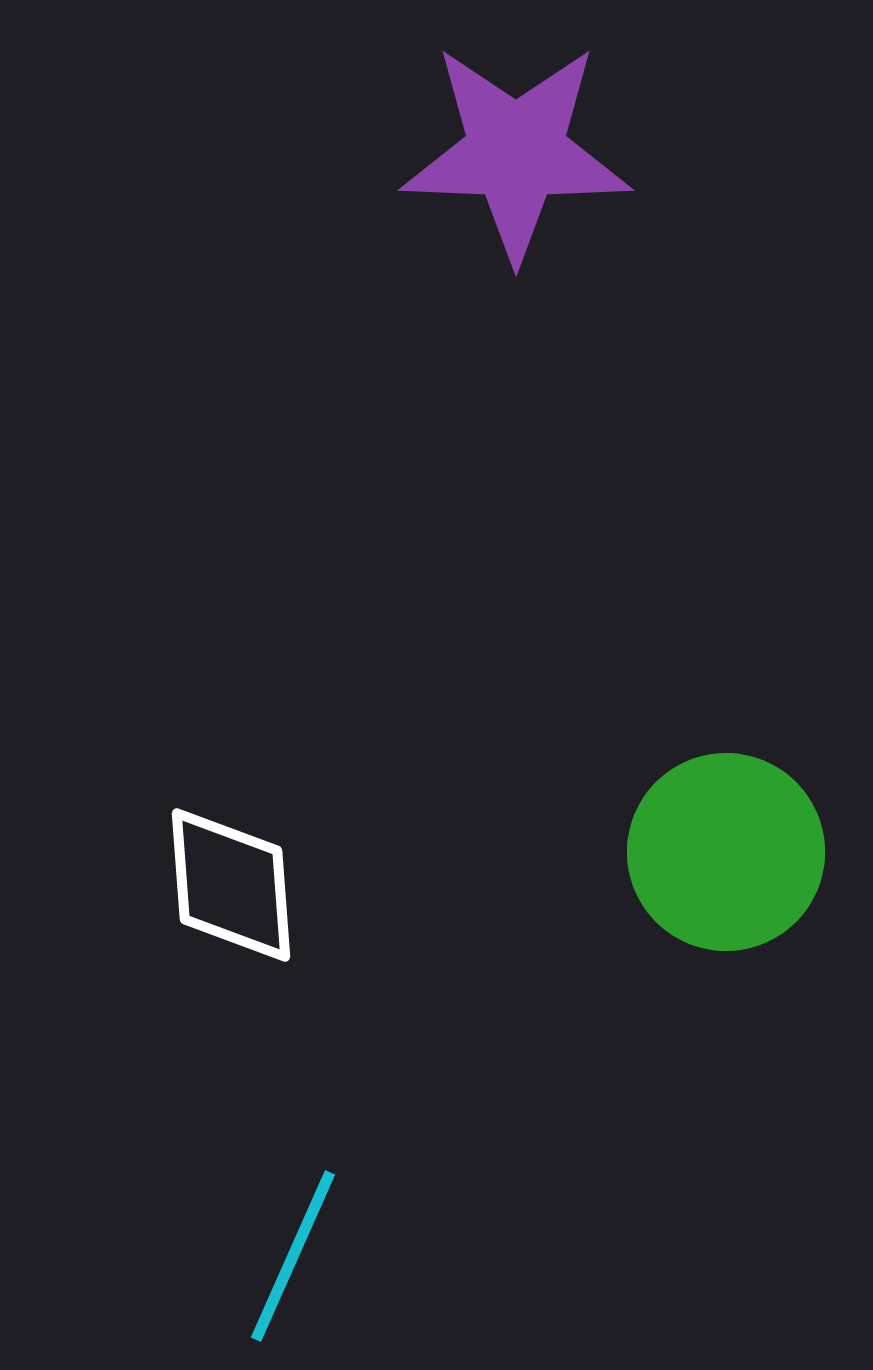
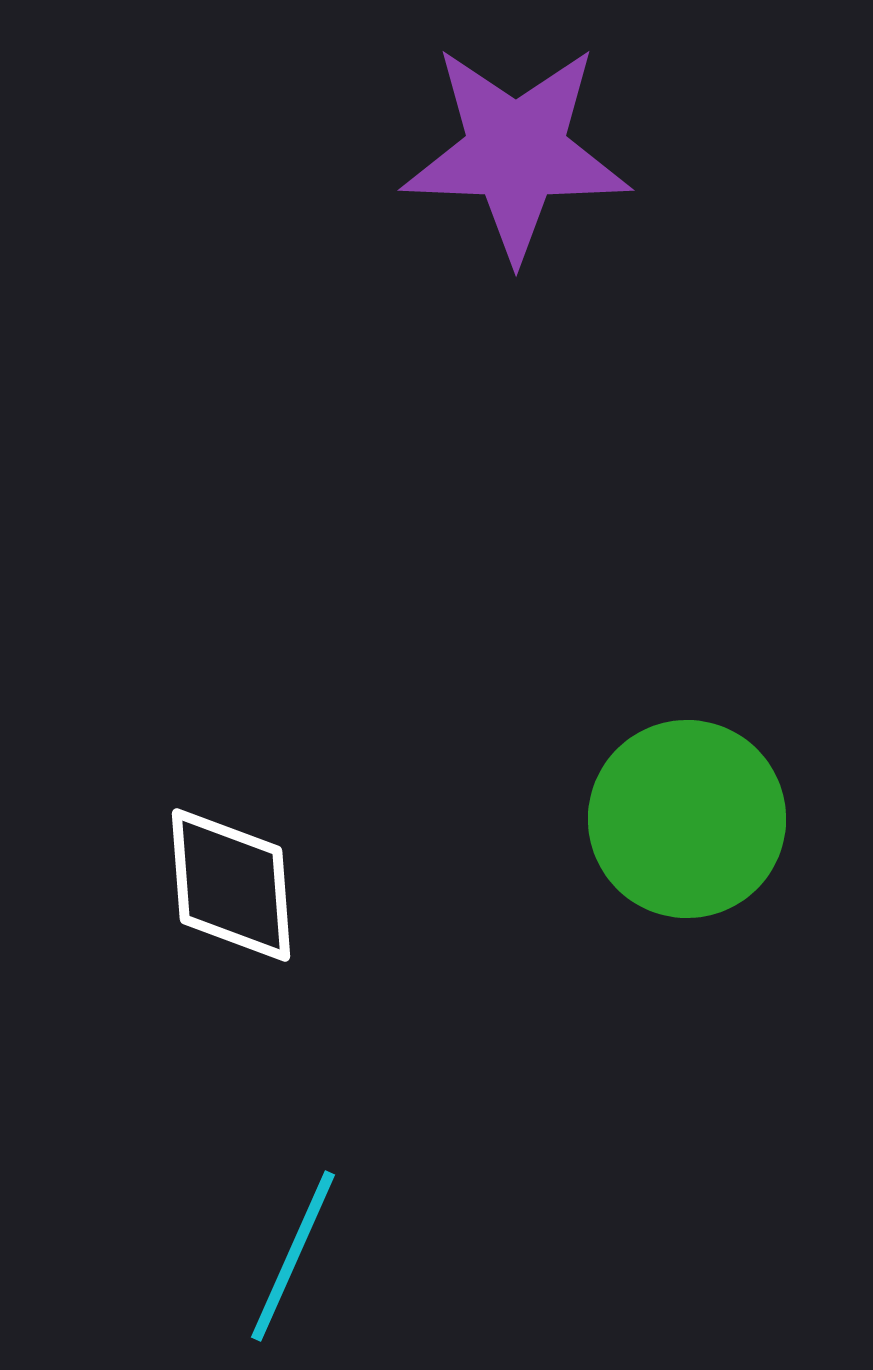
green circle: moved 39 px left, 33 px up
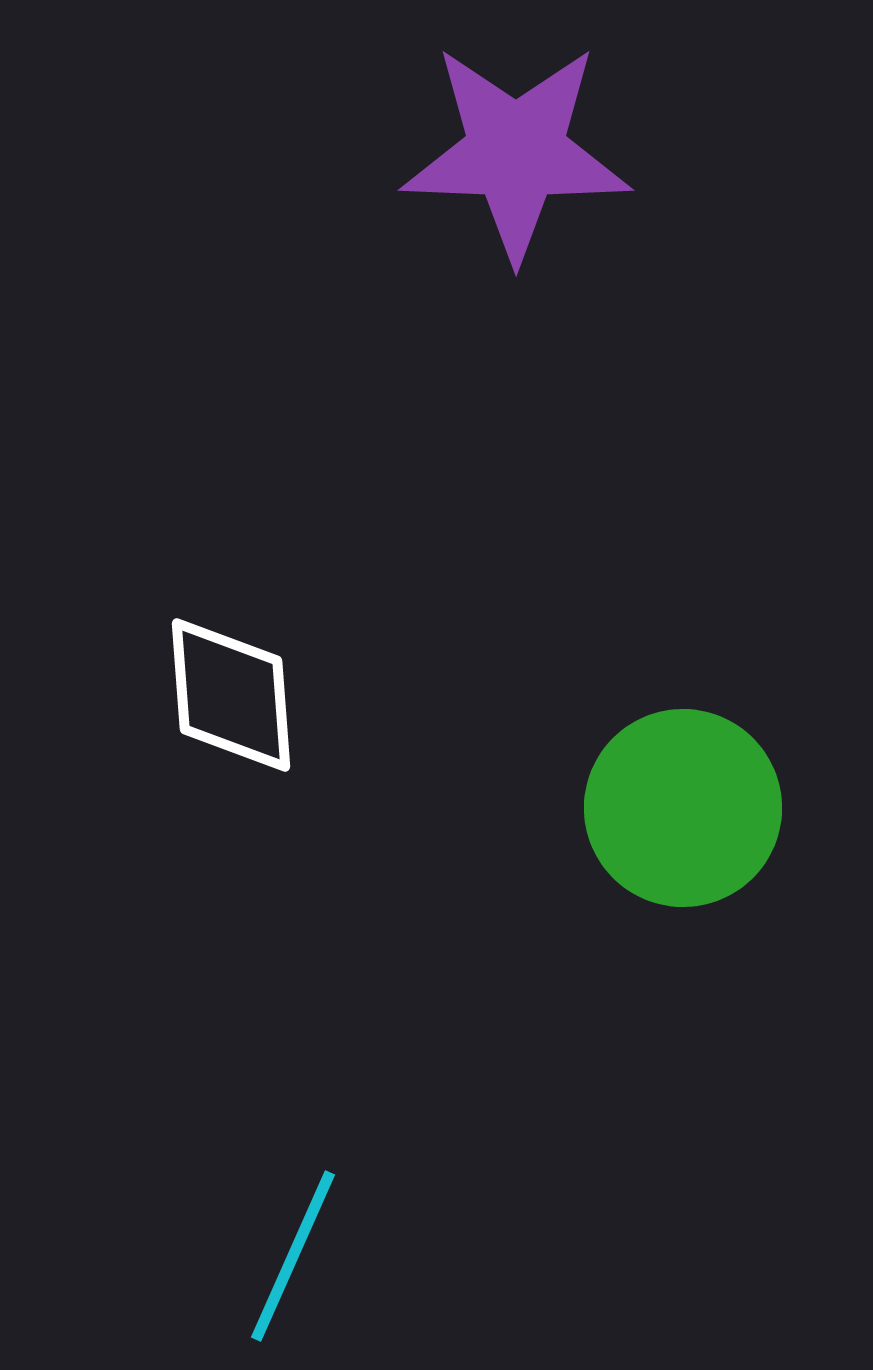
green circle: moved 4 px left, 11 px up
white diamond: moved 190 px up
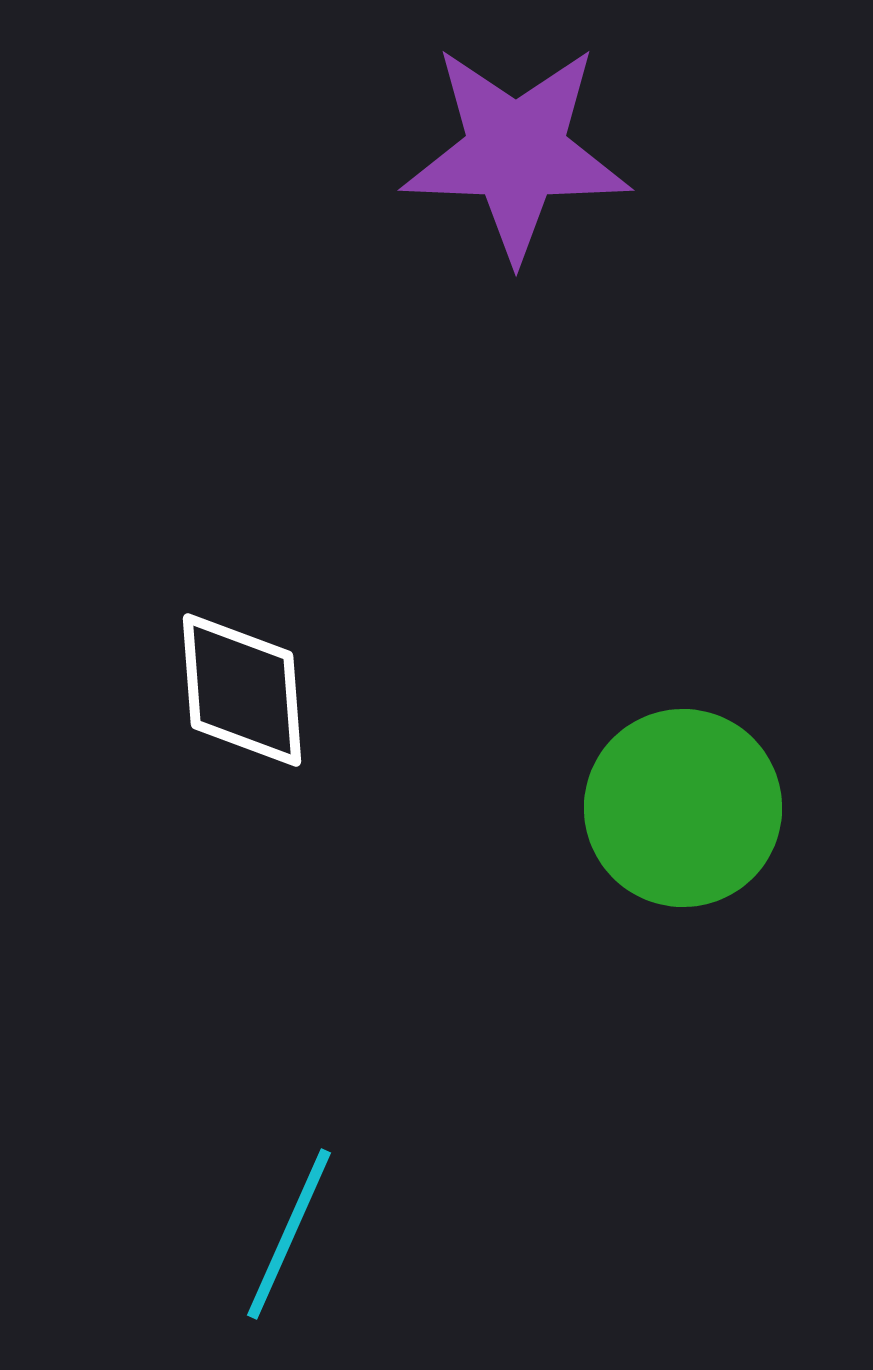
white diamond: moved 11 px right, 5 px up
cyan line: moved 4 px left, 22 px up
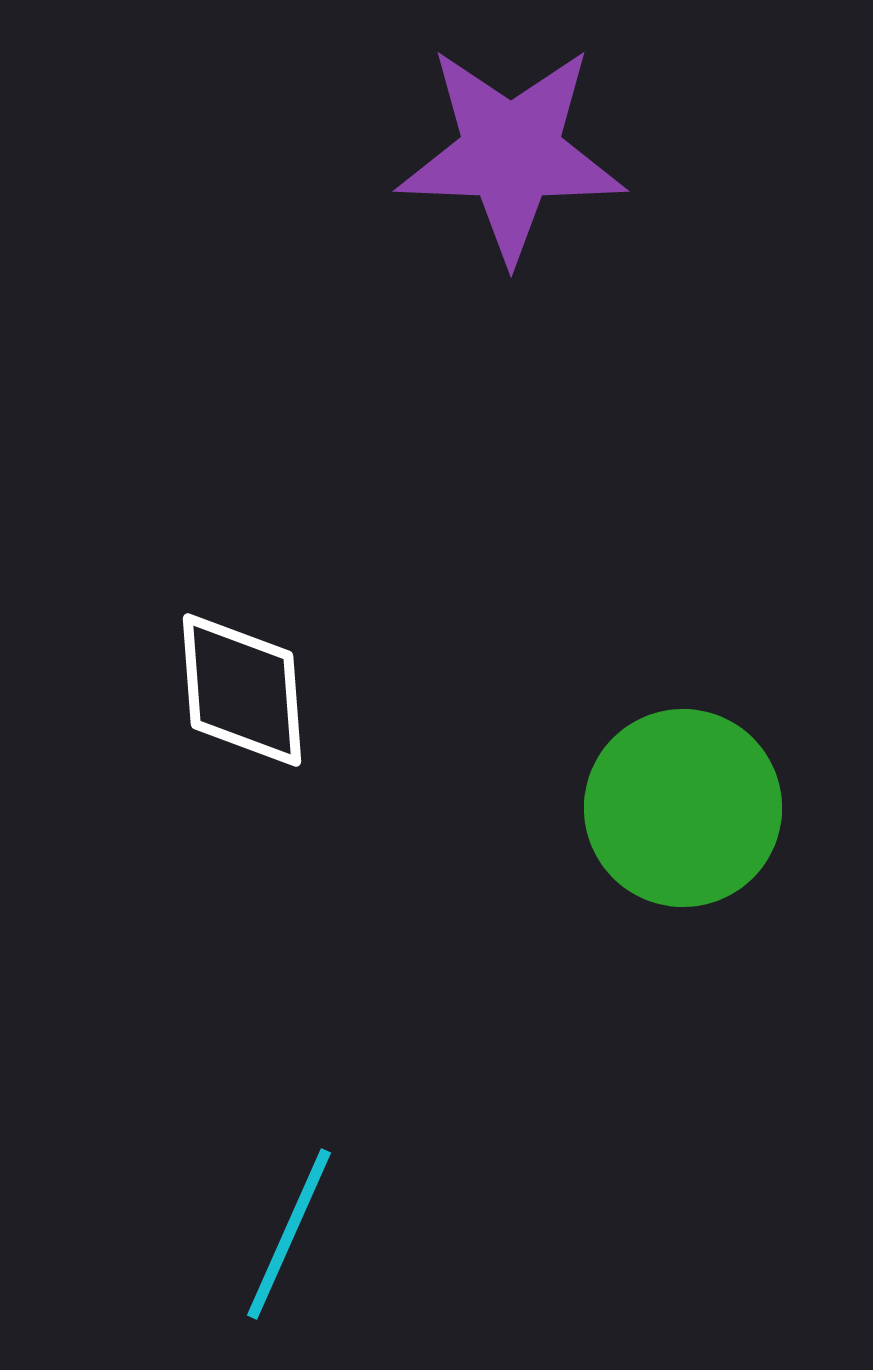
purple star: moved 5 px left, 1 px down
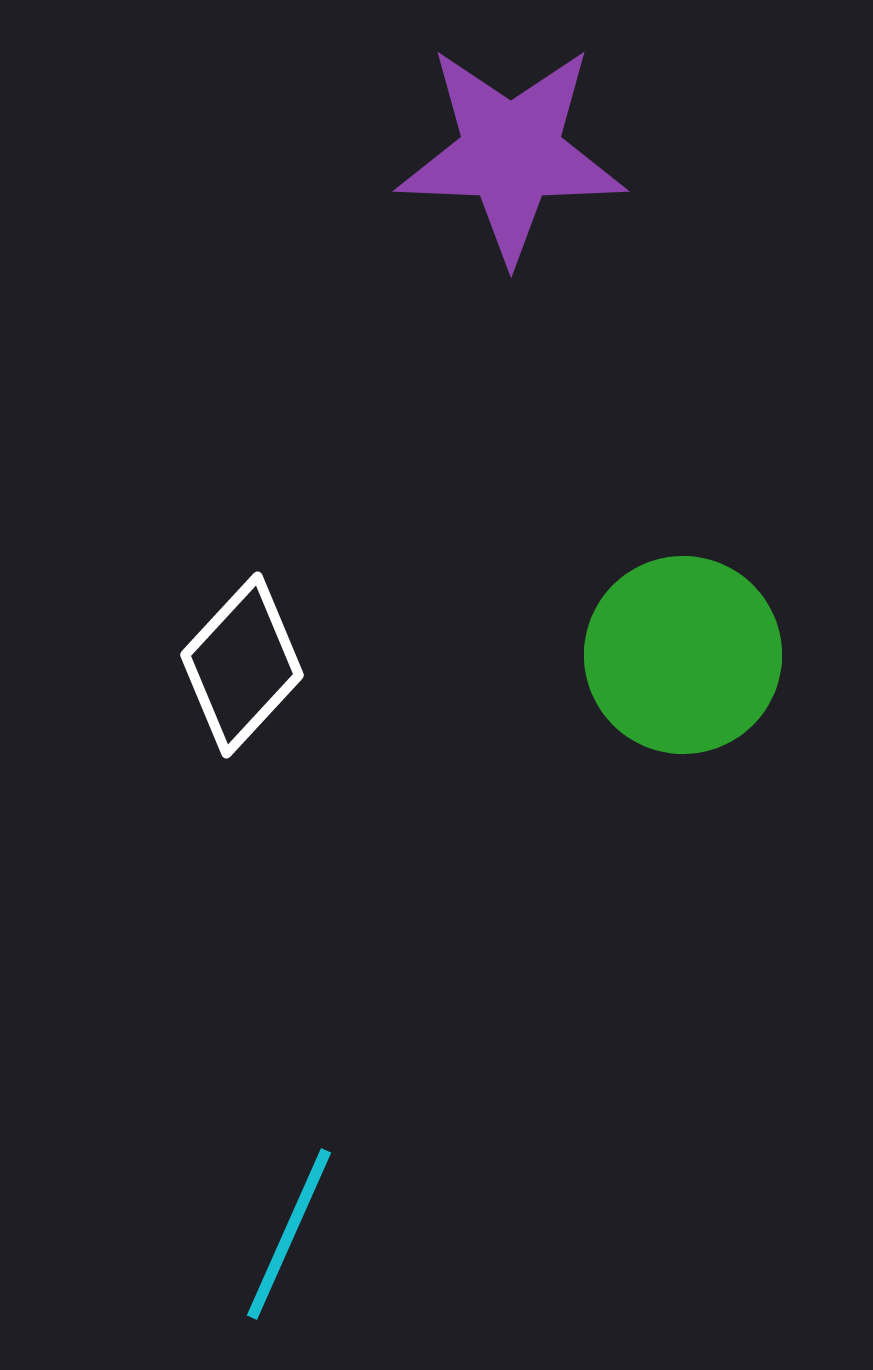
white diamond: moved 25 px up; rotated 47 degrees clockwise
green circle: moved 153 px up
